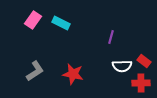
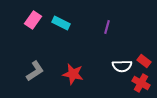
purple line: moved 4 px left, 10 px up
red cross: rotated 30 degrees clockwise
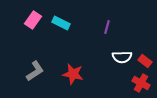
red rectangle: moved 1 px right
white semicircle: moved 9 px up
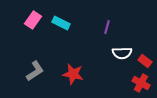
white semicircle: moved 4 px up
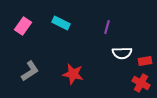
pink rectangle: moved 10 px left, 6 px down
red rectangle: rotated 48 degrees counterclockwise
gray L-shape: moved 5 px left
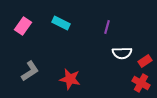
red rectangle: rotated 24 degrees counterclockwise
red star: moved 3 px left, 5 px down
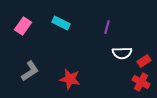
red rectangle: moved 1 px left
red cross: moved 1 px up
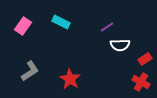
cyan rectangle: moved 1 px up
purple line: rotated 40 degrees clockwise
white semicircle: moved 2 px left, 8 px up
red rectangle: moved 1 px right, 2 px up
red star: rotated 20 degrees clockwise
